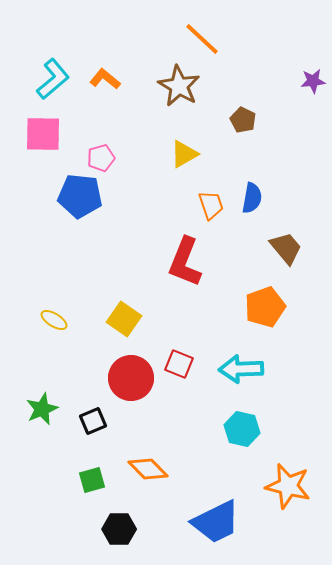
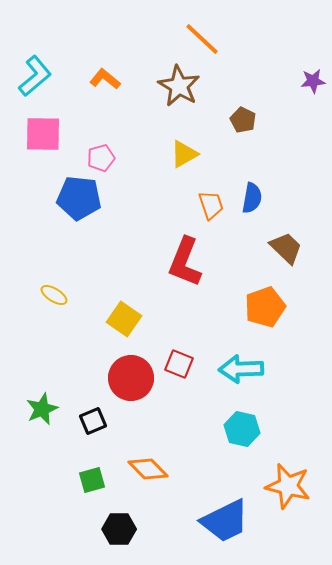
cyan L-shape: moved 18 px left, 3 px up
blue pentagon: moved 1 px left, 2 px down
brown trapezoid: rotated 6 degrees counterclockwise
yellow ellipse: moved 25 px up
blue trapezoid: moved 9 px right, 1 px up
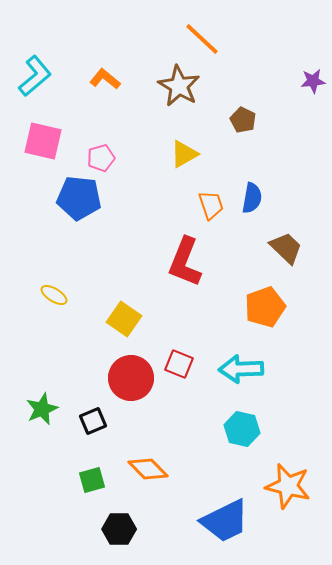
pink square: moved 7 px down; rotated 12 degrees clockwise
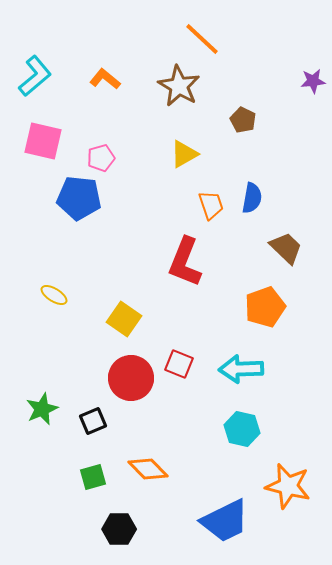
green square: moved 1 px right, 3 px up
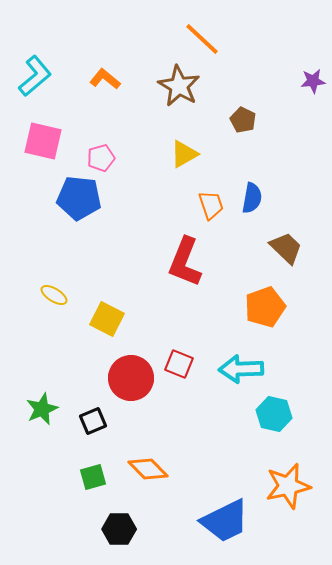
yellow square: moved 17 px left; rotated 8 degrees counterclockwise
cyan hexagon: moved 32 px right, 15 px up
orange star: rotated 27 degrees counterclockwise
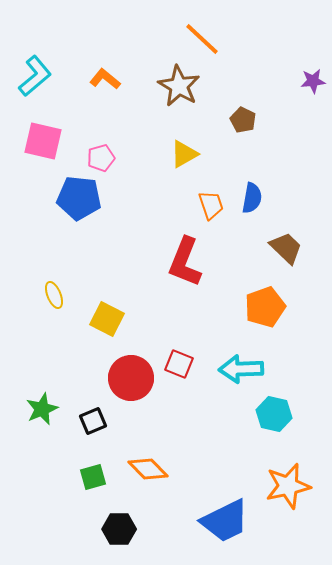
yellow ellipse: rotated 36 degrees clockwise
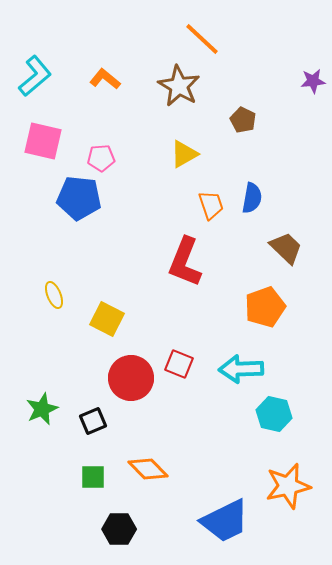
pink pentagon: rotated 12 degrees clockwise
green square: rotated 16 degrees clockwise
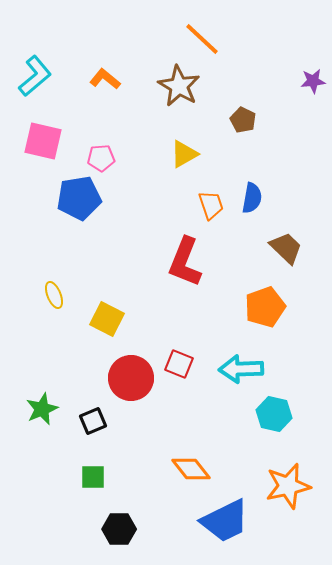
blue pentagon: rotated 15 degrees counterclockwise
orange diamond: moved 43 px right; rotated 6 degrees clockwise
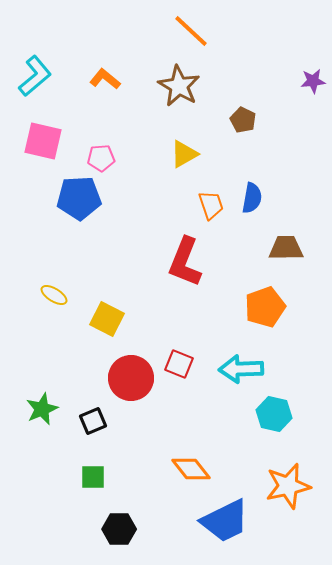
orange line: moved 11 px left, 8 px up
blue pentagon: rotated 6 degrees clockwise
brown trapezoid: rotated 45 degrees counterclockwise
yellow ellipse: rotated 36 degrees counterclockwise
